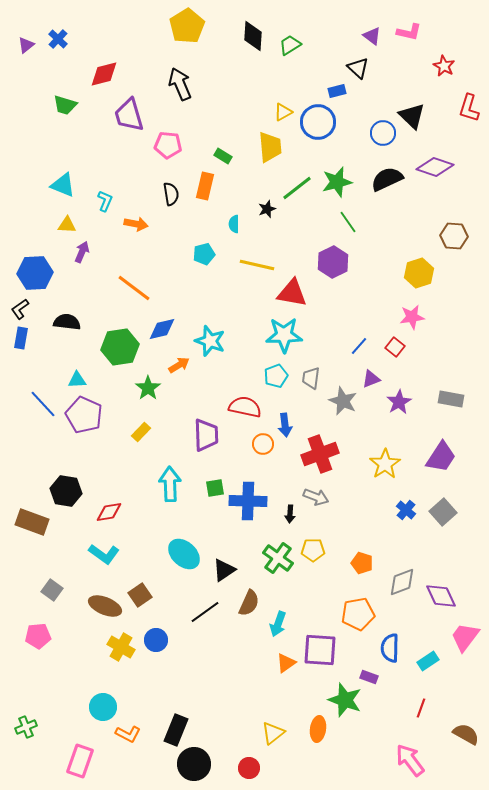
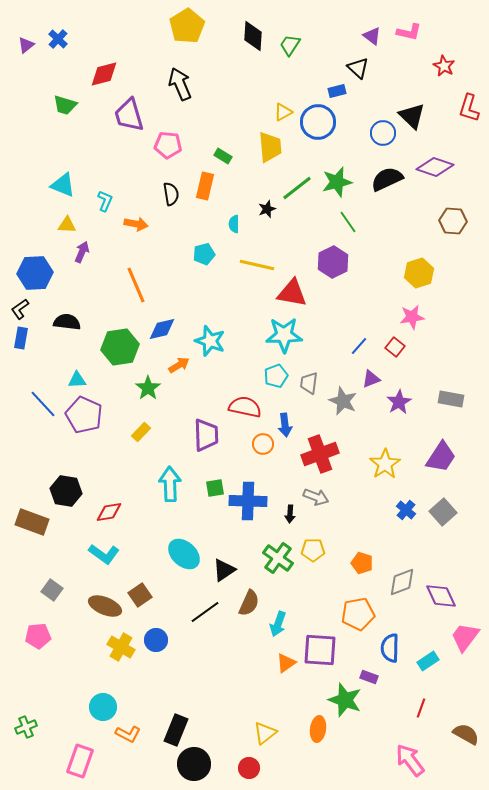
green trapezoid at (290, 45): rotated 25 degrees counterclockwise
brown hexagon at (454, 236): moved 1 px left, 15 px up
orange line at (134, 288): moved 2 px right, 3 px up; rotated 30 degrees clockwise
gray trapezoid at (311, 378): moved 2 px left, 5 px down
yellow triangle at (273, 733): moved 8 px left
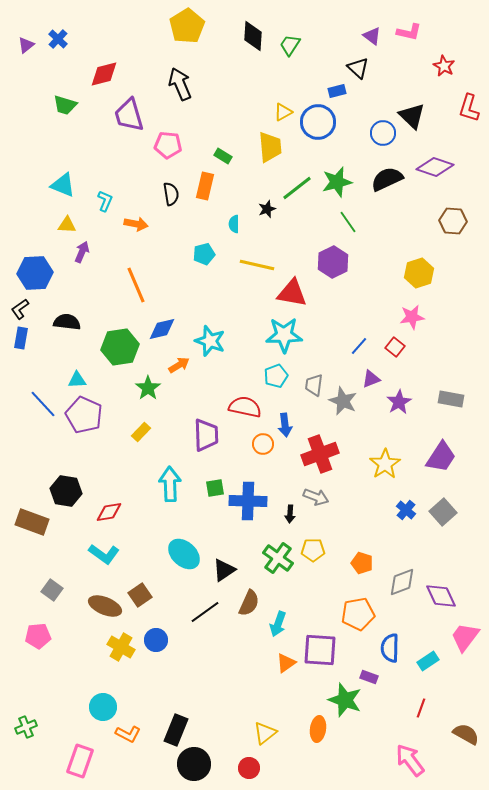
gray trapezoid at (309, 383): moved 5 px right, 2 px down
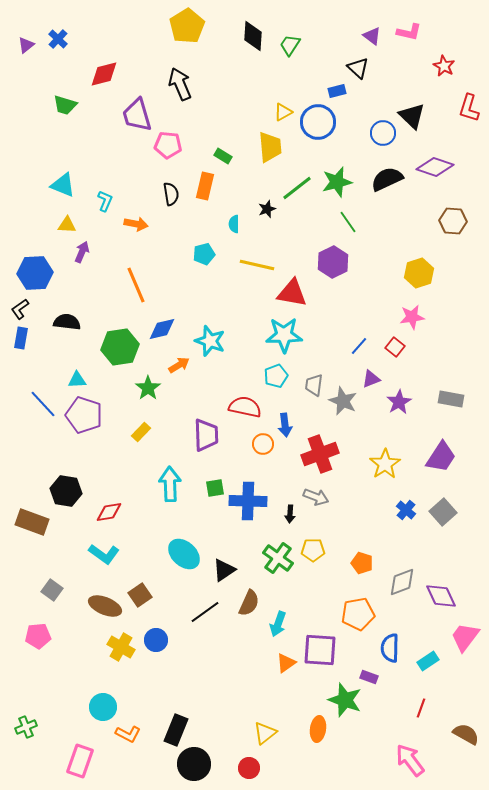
purple trapezoid at (129, 115): moved 8 px right
purple pentagon at (84, 415): rotated 6 degrees counterclockwise
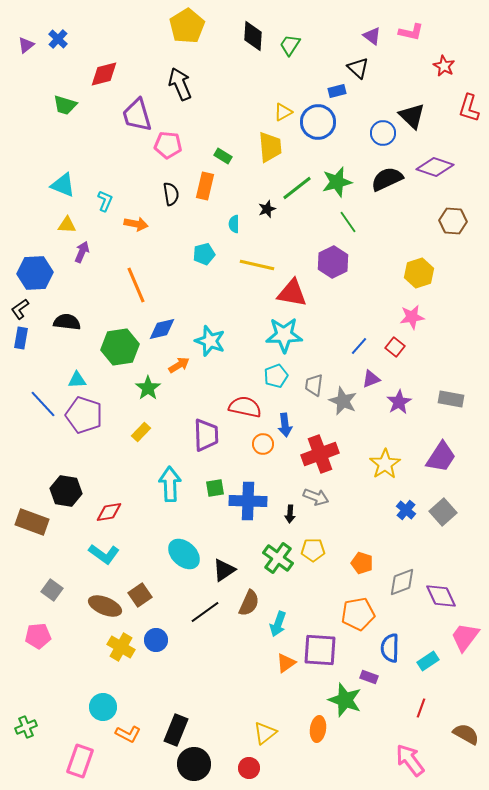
pink L-shape at (409, 32): moved 2 px right
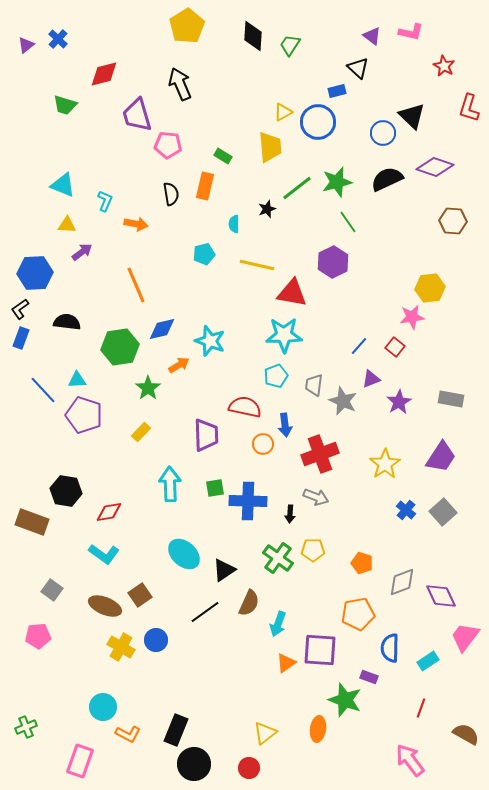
purple arrow at (82, 252): rotated 30 degrees clockwise
yellow hexagon at (419, 273): moved 11 px right, 15 px down; rotated 12 degrees clockwise
blue rectangle at (21, 338): rotated 10 degrees clockwise
blue line at (43, 404): moved 14 px up
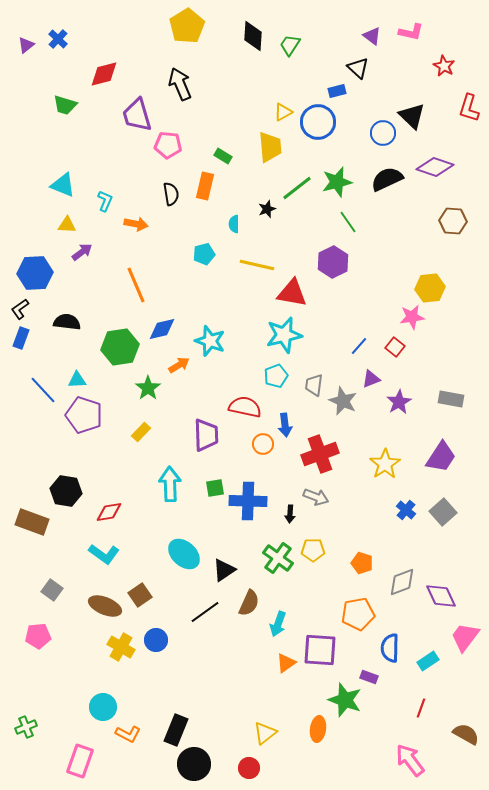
cyan star at (284, 335): rotated 12 degrees counterclockwise
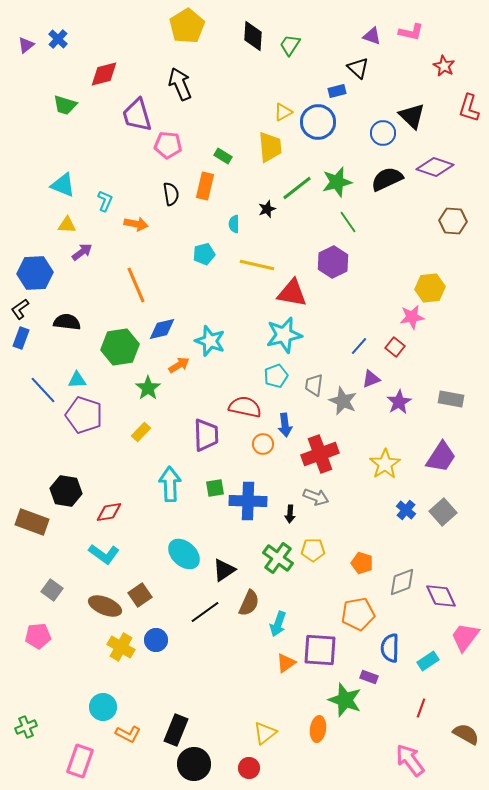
purple triangle at (372, 36): rotated 18 degrees counterclockwise
